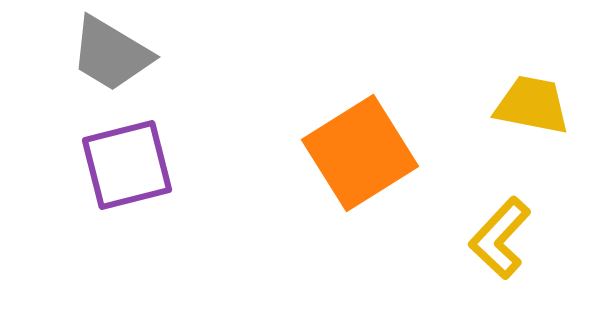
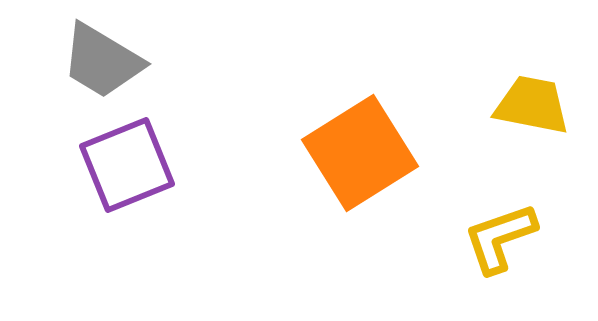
gray trapezoid: moved 9 px left, 7 px down
purple square: rotated 8 degrees counterclockwise
yellow L-shape: rotated 28 degrees clockwise
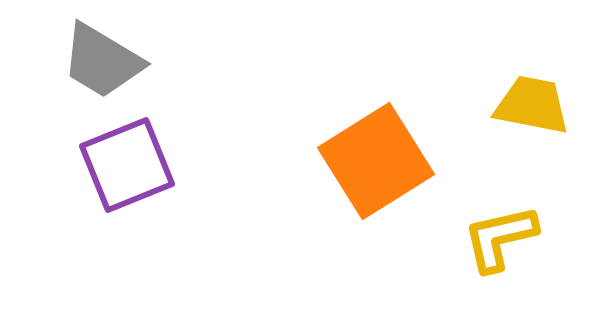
orange square: moved 16 px right, 8 px down
yellow L-shape: rotated 6 degrees clockwise
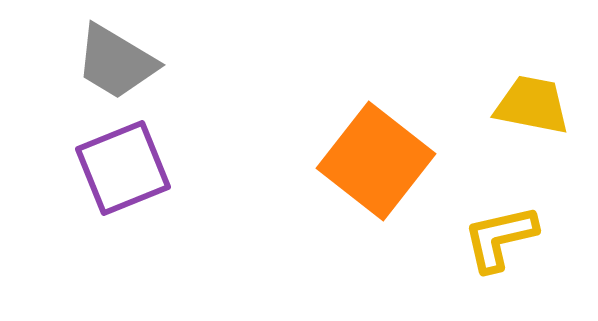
gray trapezoid: moved 14 px right, 1 px down
orange square: rotated 20 degrees counterclockwise
purple square: moved 4 px left, 3 px down
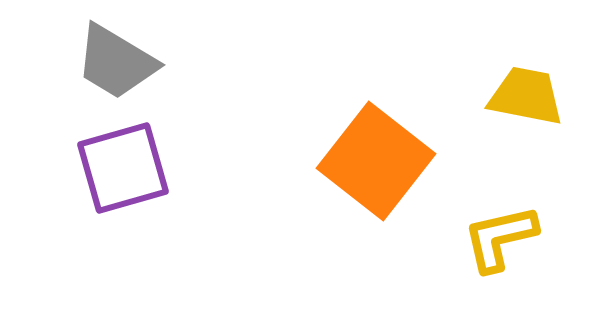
yellow trapezoid: moved 6 px left, 9 px up
purple square: rotated 6 degrees clockwise
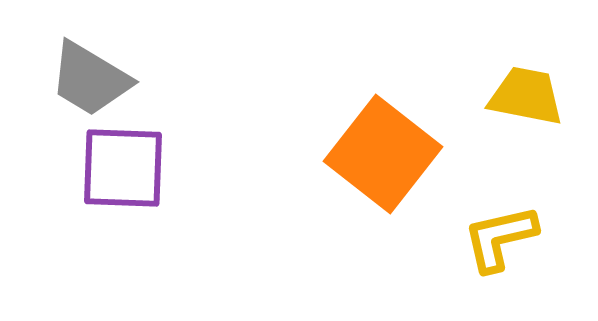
gray trapezoid: moved 26 px left, 17 px down
orange square: moved 7 px right, 7 px up
purple square: rotated 18 degrees clockwise
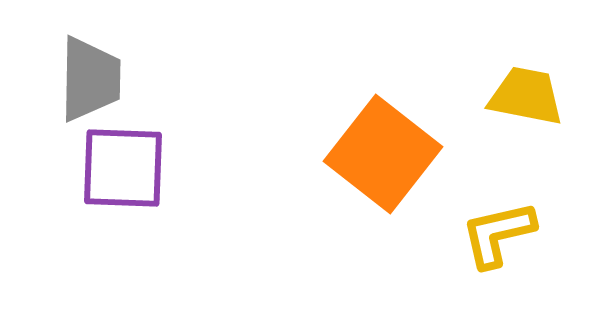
gray trapezoid: rotated 120 degrees counterclockwise
yellow L-shape: moved 2 px left, 4 px up
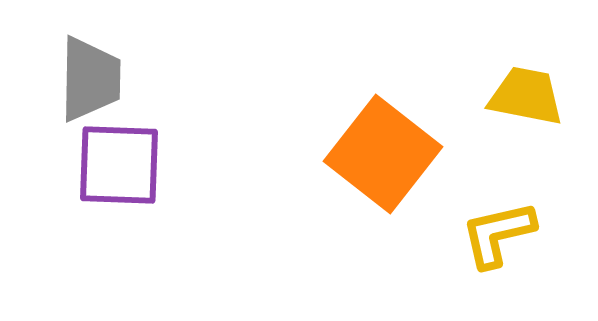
purple square: moved 4 px left, 3 px up
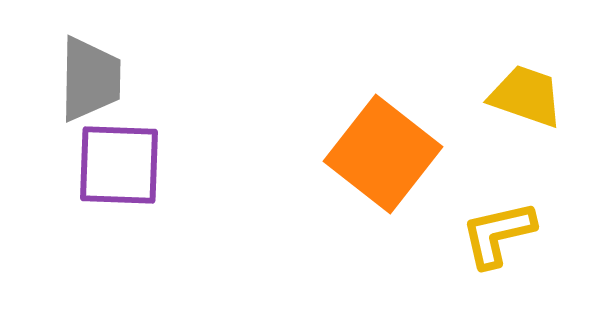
yellow trapezoid: rotated 8 degrees clockwise
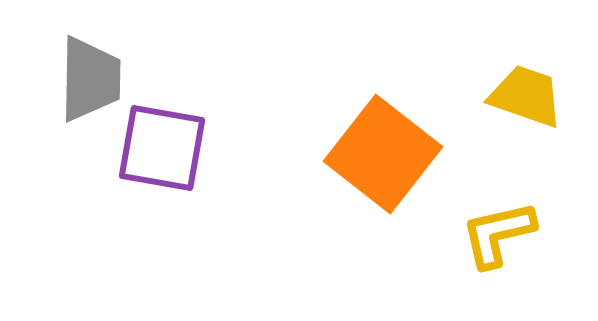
purple square: moved 43 px right, 17 px up; rotated 8 degrees clockwise
